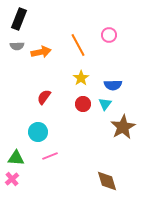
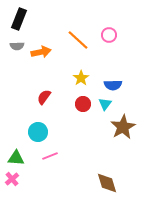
orange line: moved 5 px up; rotated 20 degrees counterclockwise
brown diamond: moved 2 px down
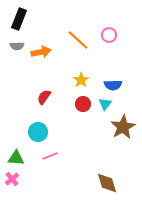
yellow star: moved 2 px down
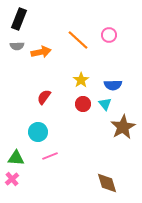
cyan triangle: rotated 16 degrees counterclockwise
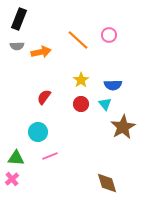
red circle: moved 2 px left
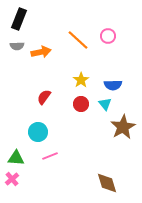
pink circle: moved 1 px left, 1 px down
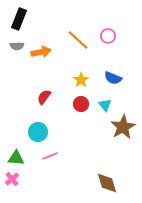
blue semicircle: moved 7 px up; rotated 24 degrees clockwise
cyan triangle: moved 1 px down
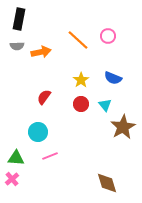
black rectangle: rotated 10 degrees counterclockwise
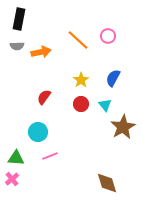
blue semicircle: rotated 96 degrees clockwise
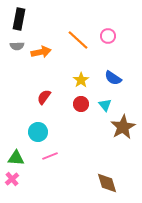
blue semicircle: rotated 84 degrees counterclockwise
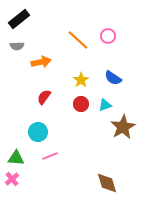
black rectangle: rotated 40 degrees clockwise
orange arrow: moved 10 px down
cyan triangle: rotated 48 degrees clockwise
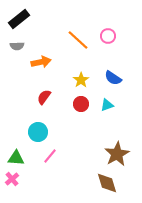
cyan triangle: moved 2 px right
brown star: moved 6 px left, 27 px down
pink line: rotated 28 degrees counterclockwise
